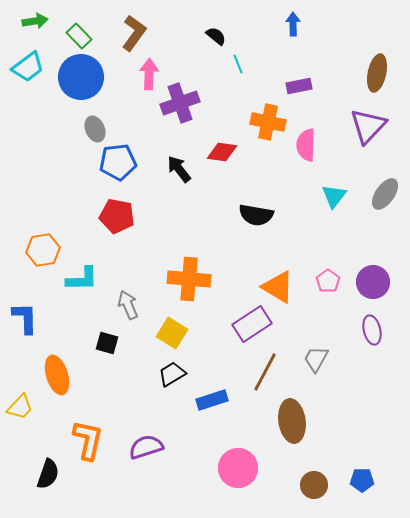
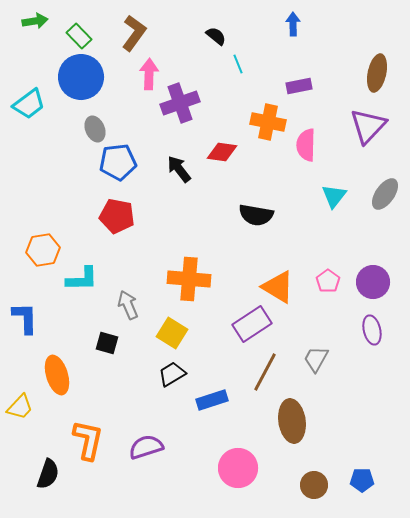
cyan trapezoid at (28, 67): moved 1 px right, 37 px down
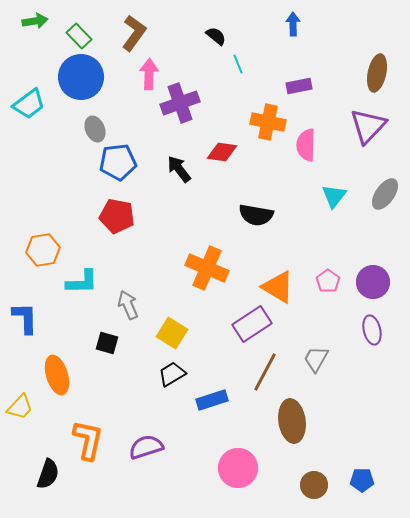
cyan L-shape at (82, 279): moved 3 px down
orange cross at (189, 279): moved 18 px right, 11 px up; rotated 18 degrees clockwise
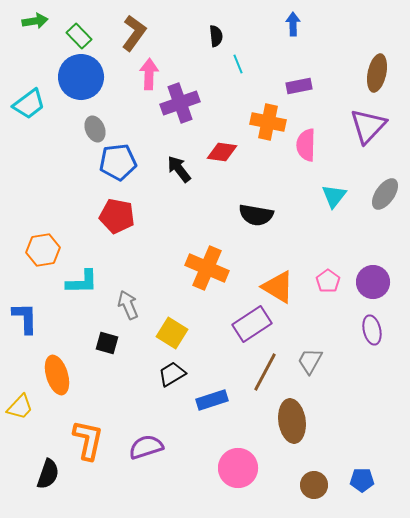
black semicircle at (216, 36): rotated 45 degrees clockwise
gray trapezoid at (316, 359): moved 6 px left, 2 px down
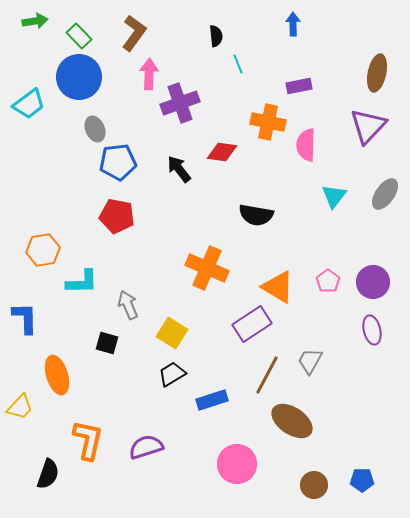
blue circle at (81, 77): moved 2 px left
brown line at (265, 372): moved 2 px right, 3 px down
brown ellipse at (292, 421): rotated 48 degrees counterclockwise
pink circle at (238, 468): moved 1 px left, 4 px up
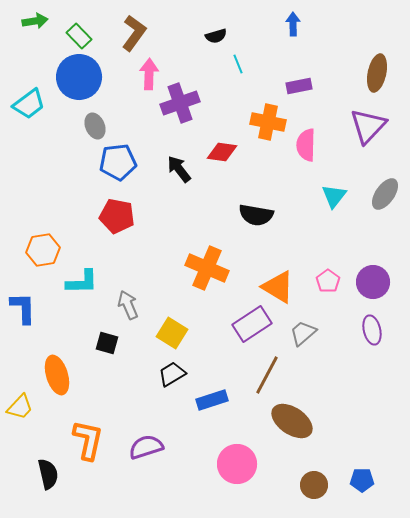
black semicircle at (216, 36): rotated 80 degrees clockwise
gray ellipse at (95, 129): moved 3 px up
blue L-shape at (25, 318): moved 2 px left, 10 px up
gray trapezoid at (310, 361): moved 7 px left, 28 px up; rotated 20 degrees clockwise
black semicircle at (48, 474): rotated 32 degrees counterclockwise
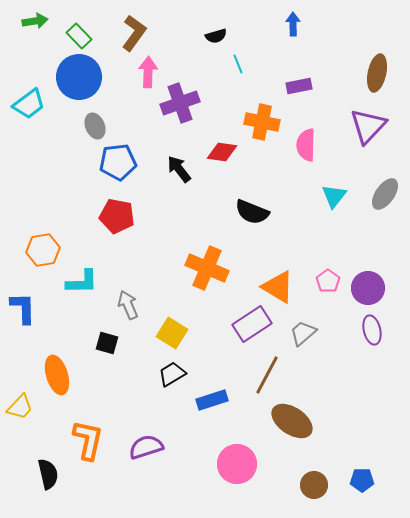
pink arrow at (149, 74): moved 1 px left, 2 px up
orange cross at (268, 122): moved 6 px left
black semicircle at (256, 215): moved 4 px left, 3 px up; rotated 12 degrees clockwise
purple circle at (373, 282): moved 5 px left, 6 px down
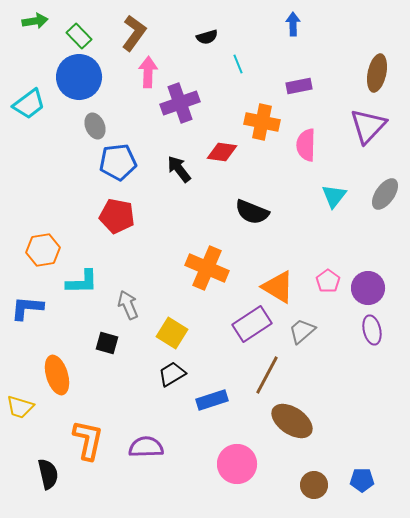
black semicircle at (216, 36): moved 9 px left, 1 px down
blue L-shape at (23, 308): moved 4 px right; rotated 84 degrees counterclockwise
gray trapezoid at (303, 333): moved 1 px left, 2 px up
yellow trapezoid at (20, 407): rotated 64 degrees clockwise
purple semicircle at (146, 447): rotated 16 degrees clockwise
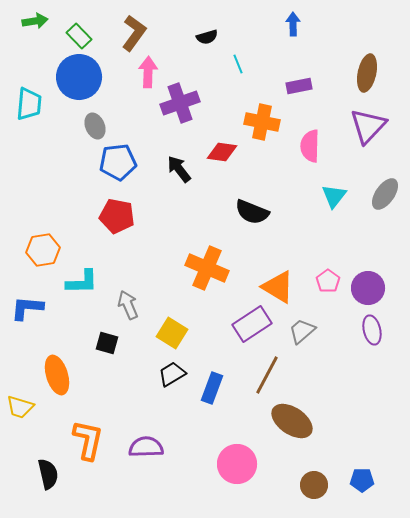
brown ellipse at (377, 73): moved 10 px left
cyan trapezoid at (29, 104): rotated 48 degrees counterclockwise
pink semicircle at (306, 145): moved 4 px right, 1 px down
blue rectangle at (212, 400): moved 12 px up; rotated 52 degrees counterclockwise
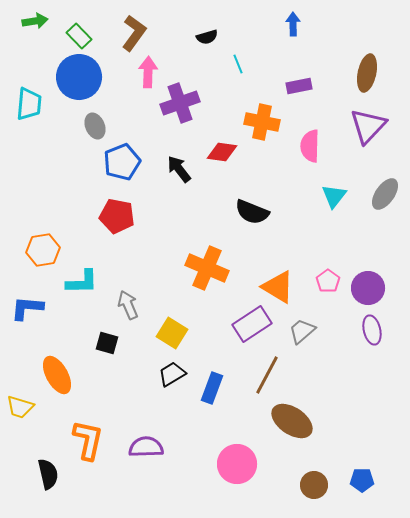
blue pentagon at (118, 162): moved 4 px right; rotated 15 degrees counterclockwise
orange ellipse at (57, 375): rotated 12 degrees counterclockwise
